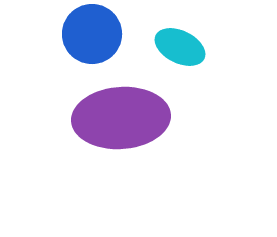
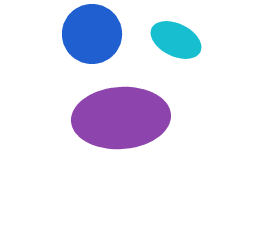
cyan ellipse: moved 4 px left, 7 px up
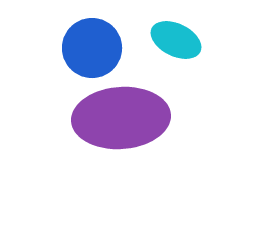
blue circle: moved 14 px down
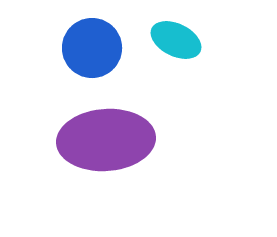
purple ellipse: moved 15 px left, 22 px down
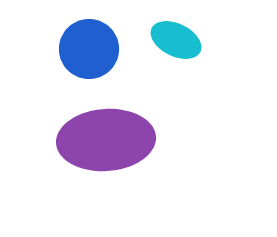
blue circle: moved 3 px left, 1 px down
